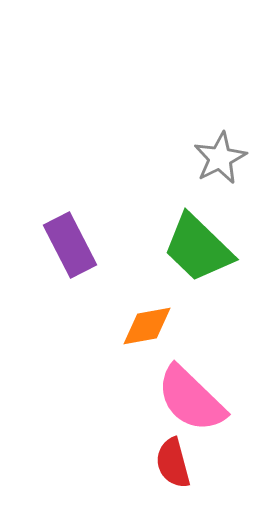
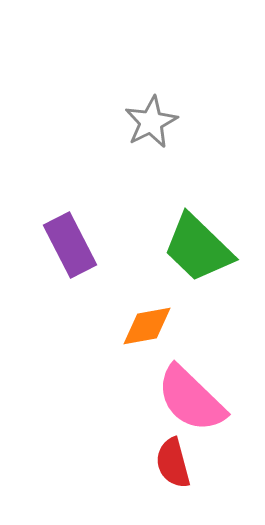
gray star: moved 69 px left, 36 px up
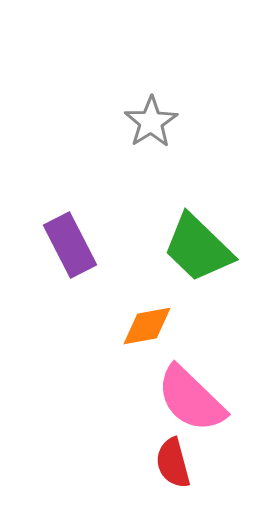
gray star: rotated 6 degrees counterclockwise
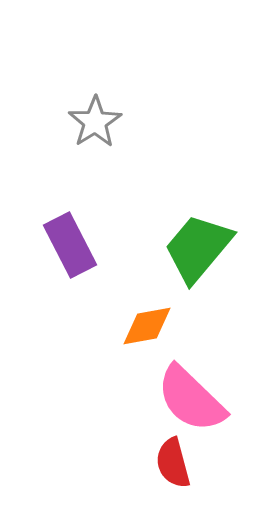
gray star: moved 56 px left
green trapezoid: rotated 86 degrees clockwise
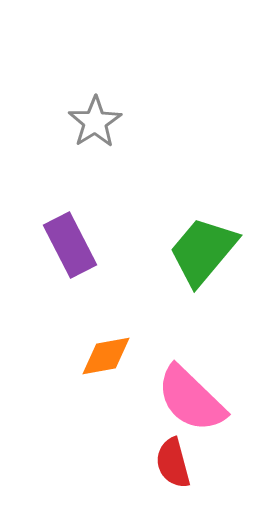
green trapezoid: moved 5 px right, 3 px down
orange diamond: moved 41 px left, 30 px down
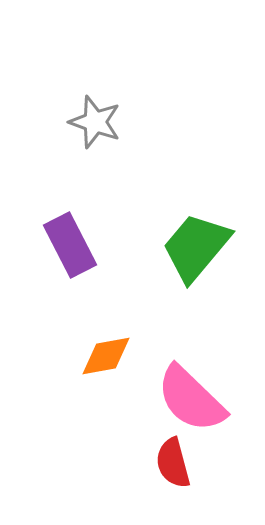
gray star: rotated 20 degrees counterclockwise
green trapezoid: moved 7 px left, 4 px up
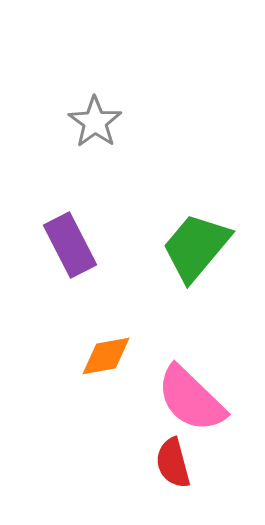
gray star: rotated 16 degrees clockwise
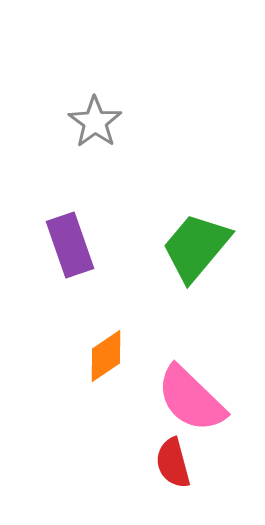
purple rectangle: rotated 8 degrees clockwise
orange diamond: rotated 24 degrees counterclockwise
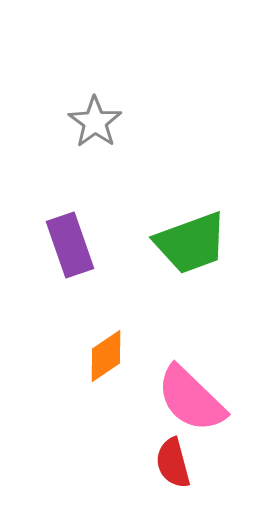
green trapezoid: moved 5 px left, 4 px up; rotated 150 degrees counterclockwise
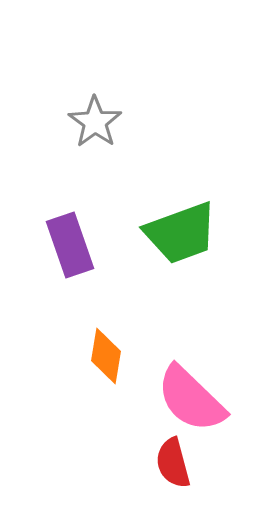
green trapezoid: moved 10 px left, 10 px up
orange diamond: rotated 46 degrees counterclockwise
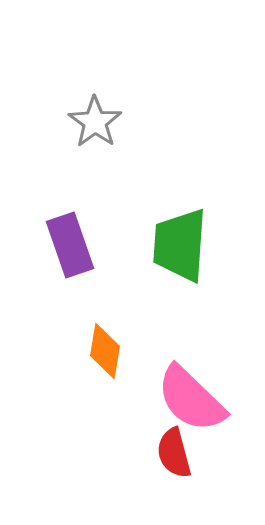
green trapezoid: moved 1 px left, 12 px down; rotated 114 degrees clockwise
orange diamond: moved 1 px left, 5 px up
red semicircle: moved 1 px right, 10 px up
